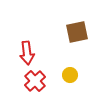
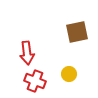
yellow circle: moved 1 px left, 1 px up
red cross: rotated 25 degrees counterclockwise
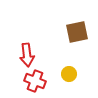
red arrow: moved 2 px down
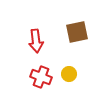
red arrow: moved 9 px right, 14 px up
red cross: moved 6 px right, 4 px up
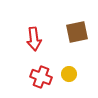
red arrow: moved 2 px left, 2 px up
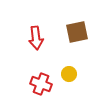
red arrow: moved 2 px right, 1 px up
red cross: moved 7 px down
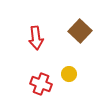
brown square: moved 3 px right, 1 px up; rotated 35 degrees counterclockwise
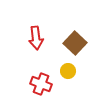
brown square: moved 5 px left, 12 px down
yellow circle: moved 1 px left, 3 px up
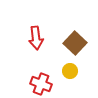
yellow circle: moved 2 px right
